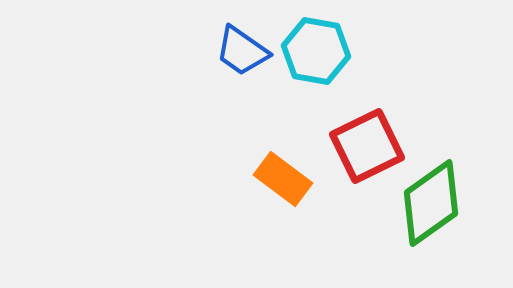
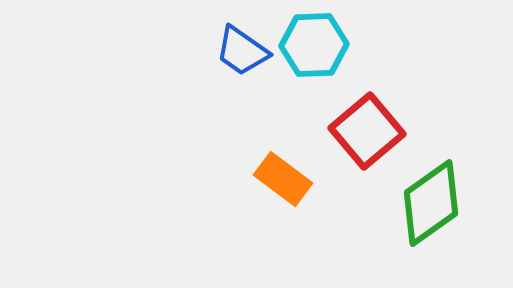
cyan hexagon: moved 2 px left, 6 px up; rotated 12 degrees counterclockwise
red square: moved 15 px up; rotated 14 degrees counterclockwise
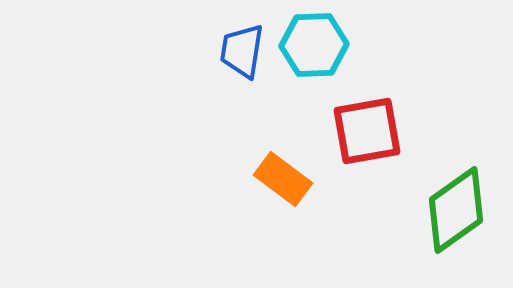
blue trapezoid: rotated 64 degrees clockwise
red square: rotated 30 degrees clockwise
green diamond: moved 25 px right, 7 px down
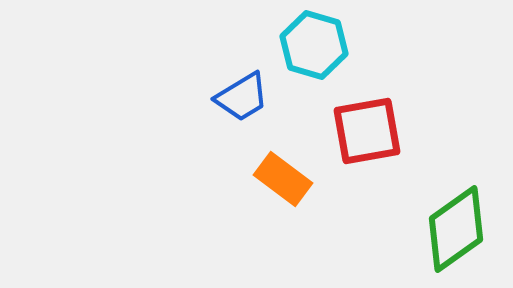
cyan hexagon: rotated 18 degrees clockwise
blue trapezoid: moved 46 px down; rotated 130 degrees counterclockwise
green diamond: moved 19 px down
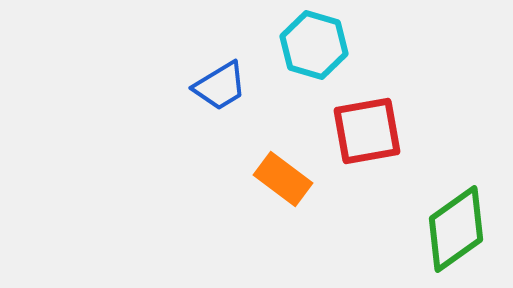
blue trapezoid: moved 22 px left, 11 px up
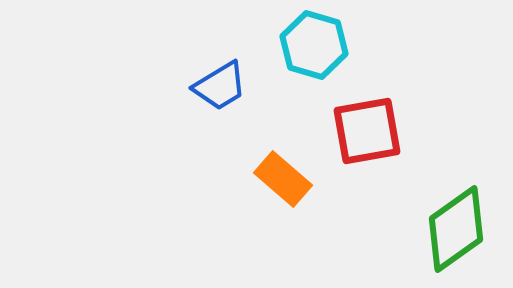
orange rectangle: rotated 4 degrees clockwise
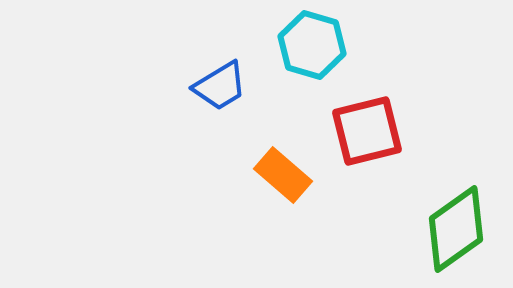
cyan hexagon: moved 2 px left
red square: rotated 4 degrees counterclockwise
orange rectangle: moved 4 px up
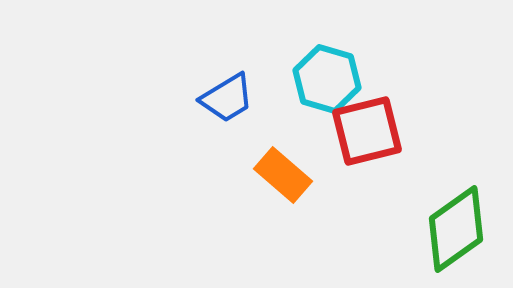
cyan hexagon: moved 15 px right, 34 px down
blue trapezoid: moved 7 px right, 12 px down
